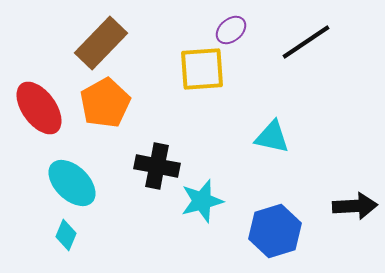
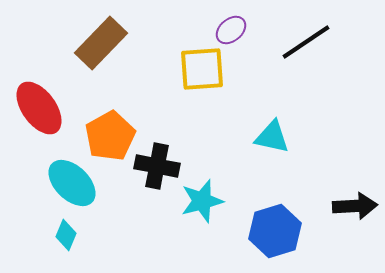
orange pentagon: moved 5 px right, 33 px down
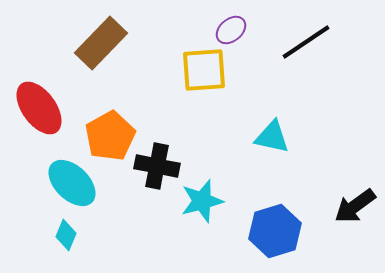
yellow square: moved 2 px right, 1 px down
black arrow: rotated 147 degrees clockwise
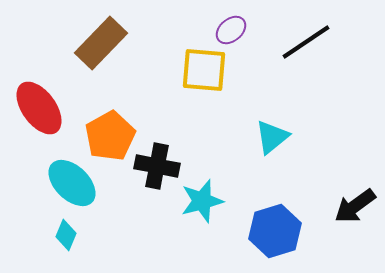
yellow square: rotated 9 degrees clockwise
cyan triangle: rotated 51 degrees counterclockwise
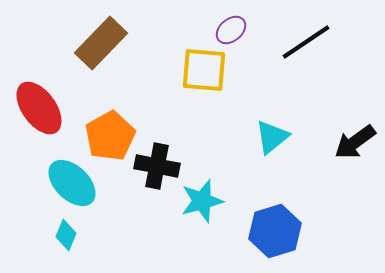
black arrow: moved 64 px up
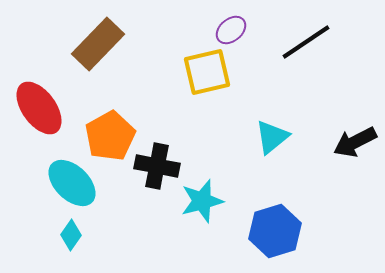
brown rectangle: moved 3 px left, 1 px down
yellow square: moved 3 px right, 2 px down; rotated 18 degrees counterclockwise
black arrow: rotated 9 degrees clockwise
cyan diamond: moved 5 px right; rotated 12 degrees clockwise
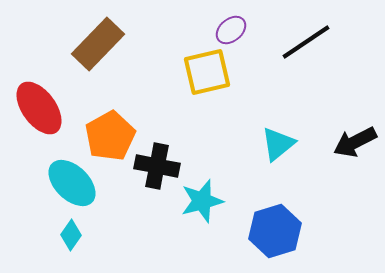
cyan triangle: moved 6 px right, 7 px down
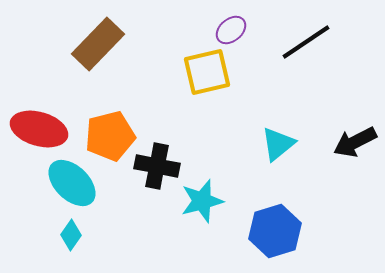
red ellipse: moved 21 px down; rotated 38 degrees counterclockwise
orange pentagon: rotated 15 degrees clockwise
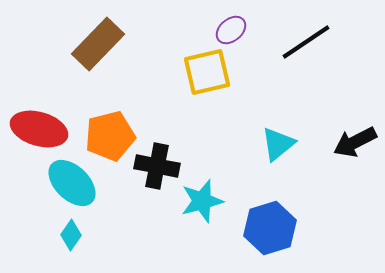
blue hexagon: moved 5 px left, 3 px up
